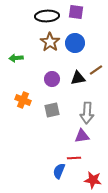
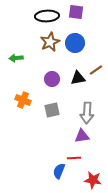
brown star: rotated 12 degrees clockwise
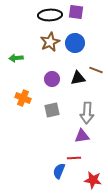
black ellipse: moved 3 px right, 1 px up
brown line: rotated 56 degrees clockwise
orange cross: moved 2 px up
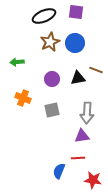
black ellipse: moved 6 px left, 1 px down; rotated 20 degrees counterclockwise
green arrow: moved 1 px right, 4 px down
red line: moved 4 px right
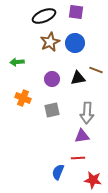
blue semicircle: moved 1 px left, 1 px down
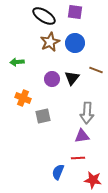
purple square: moved 1 px left
black ellipse: rotated 55 degrees clockwise
black triangle: moved 6 px left; rotated 42 degrees counterclockwise
gray square: moved 9 px left, 6 px down
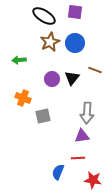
green arrow: moved 2 px right, 2 px up
brown line: moved 1 px left
